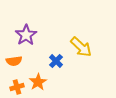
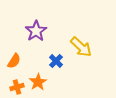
purple star: moved 10 px right, 4 px up
orange semicircle: rotated 49 degrees counterclockwise
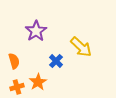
orange semicircle: rotated 49 degrees counterclockwise
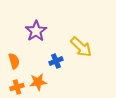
blue cross: rotated 24 degrees clockwise
orange star: rotated 24 degrees clockwise
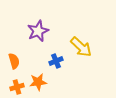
purple star: moved 2 px right; rotated 10 degrees clockwise
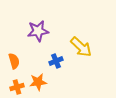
purple star: rotated 15 degrees clockwise
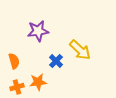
yellow arrow: moved 1 px left, 3 px down
blue cross: rotated 24 degrees counterclockwise
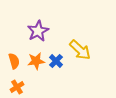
purple star: rotated 20 degrees counterclockwise
orange star: moved 2 px left, 21 px up
orange cross: rotated 16 degrees counterclockwise
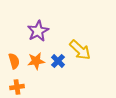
blue cross: moved 2 px right
orange cross: rotated 24 degrees clockwise
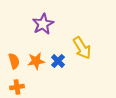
purple star: moved 5 px right, 7 px up
yellow arrow: moved 2 px right, 2 px up; rotated 15 degrees clockwise
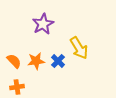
yellow arrow: moved 3 px left
orange semicircle: rotated 28 degrees counterclockwise
